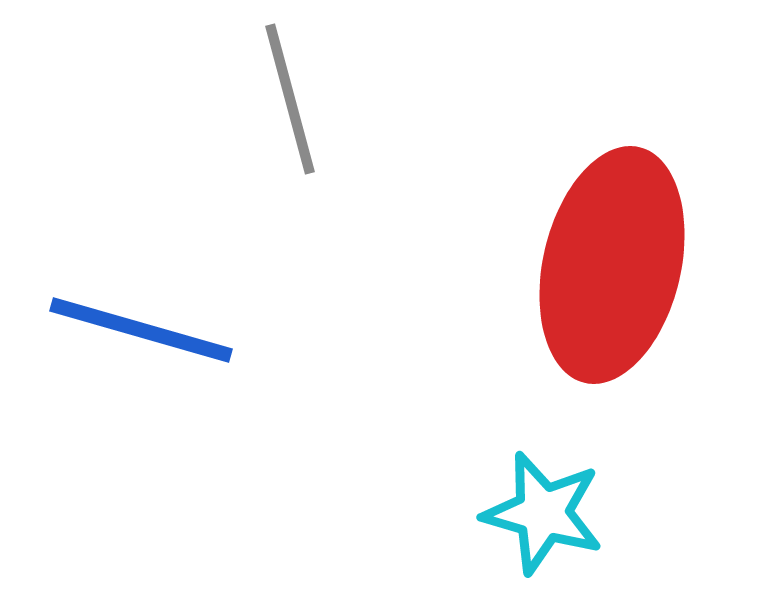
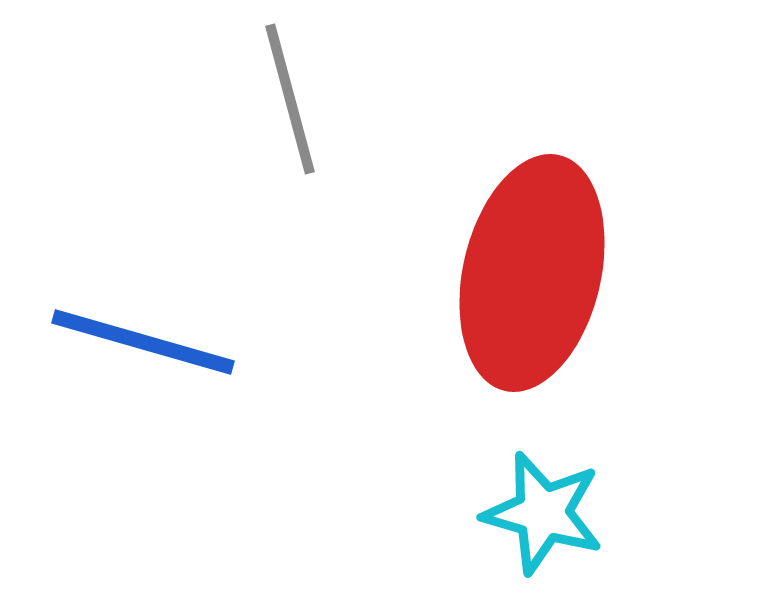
red ellipse: moved 80 px left, 8 px down
blue line: moved 2 px right, 12 px down
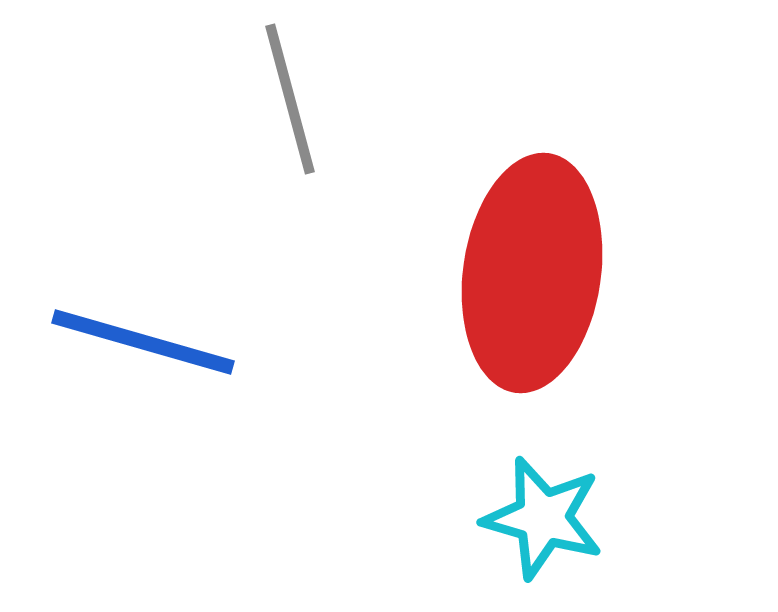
red ellipse: rotated 5 degrees counterclockwise
cyan star: moved 5 px down
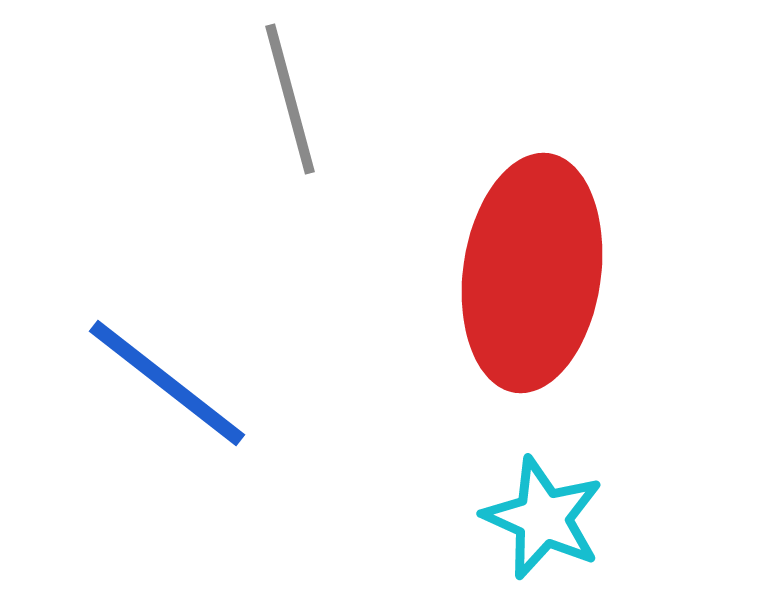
blue line: moved 24 px right, 41 px down; rotated 22 degrees clockwise
cyan star: rotated 8 degrees clockwise
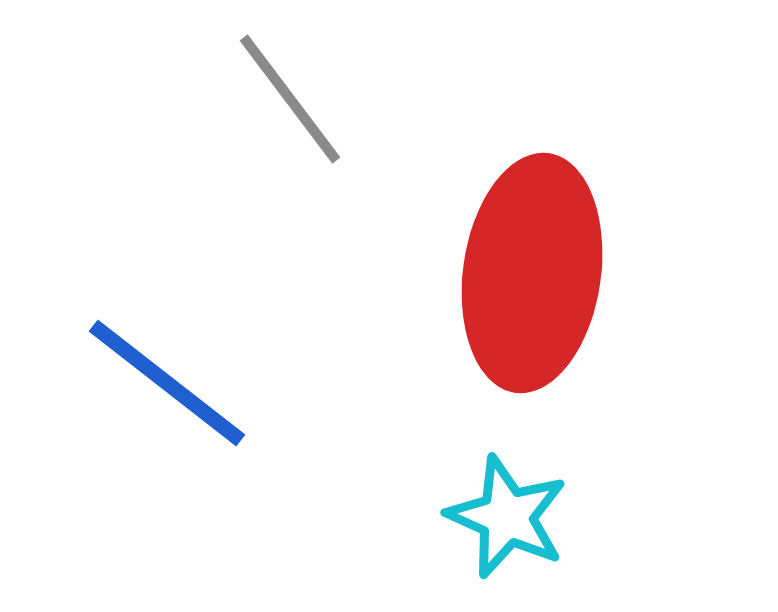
gray line: rotated 22 degrees counterclockwise
cyan star: moved 36 px left, 1 px up
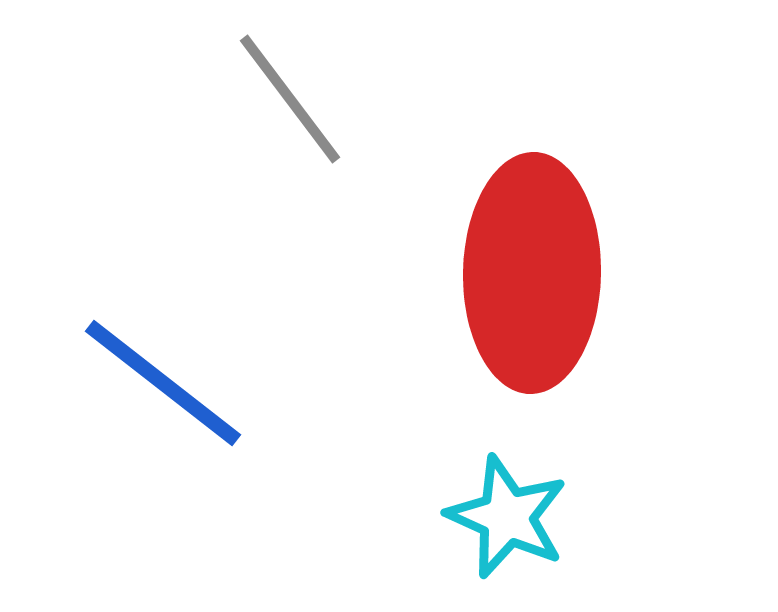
red ellipse: rotated 7 degrees counterclockwise
blue line: moved 4 px left
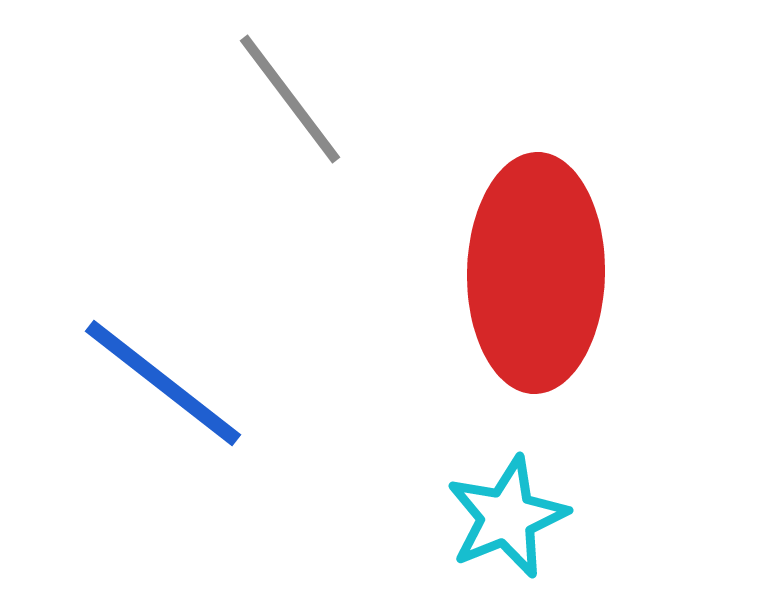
red ellipse: moved 4 px right
cyan star: rotated 26 degrees clockwise
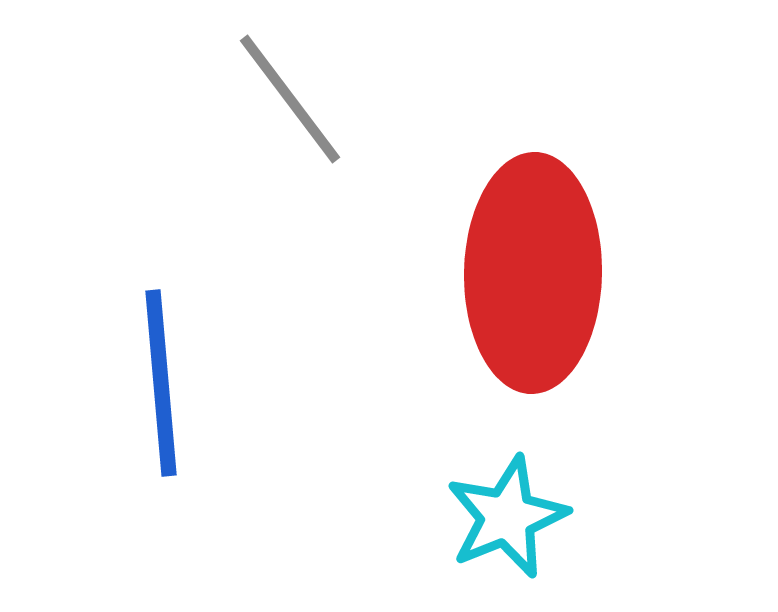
red ellipse: moved 3 px left
blue line: moved 2 px left; rotated 47 degrees clockwise
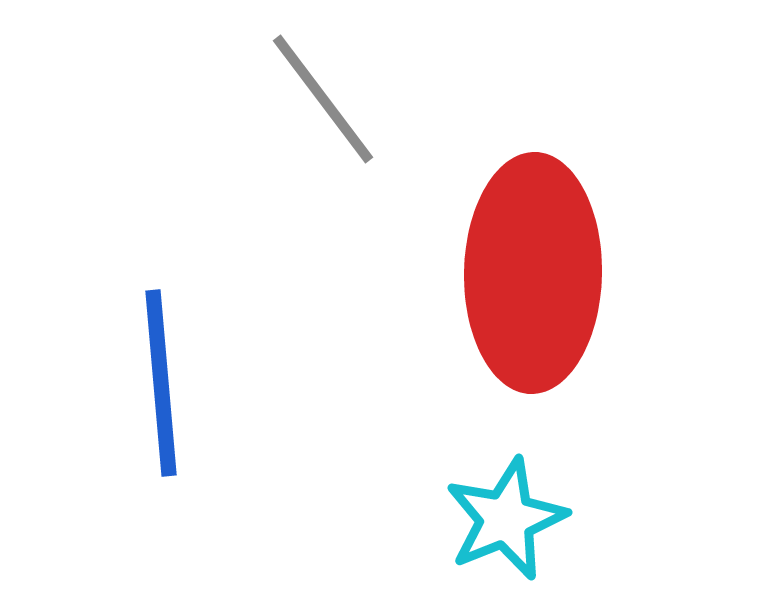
gray line: moved 33 px right
cyan star: moved 1 px left, 2 px down
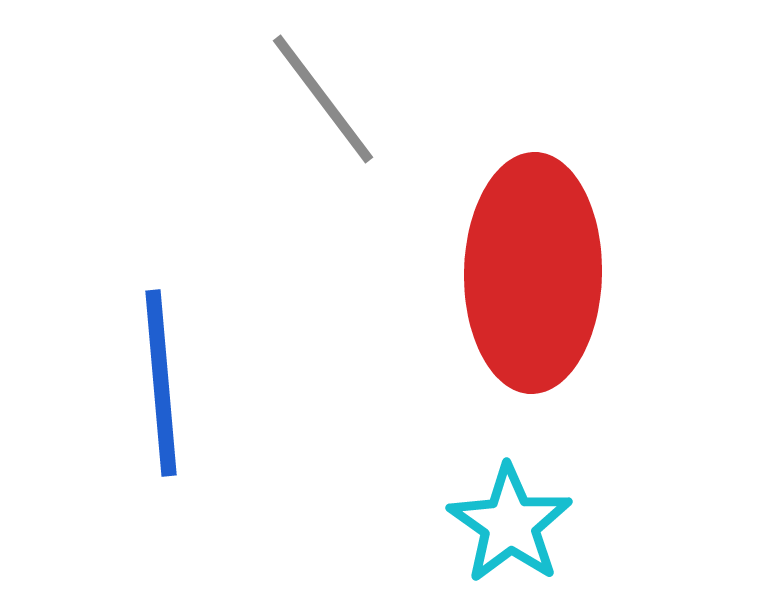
cyan star: moved 4 px right, 5 px down; rotated 15 degrees counterclockwise
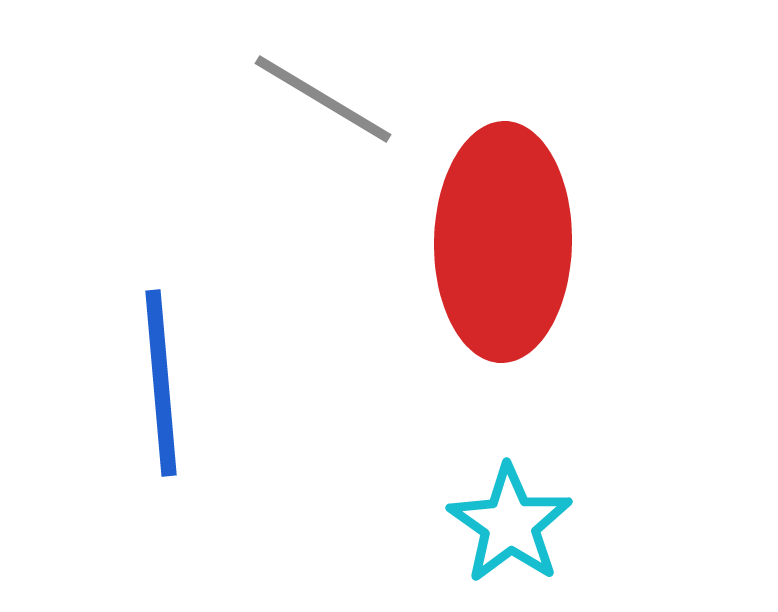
gray line: rotated 22 degrees counterclockwise
red ellipse: moved 30 px left, 31 px up
